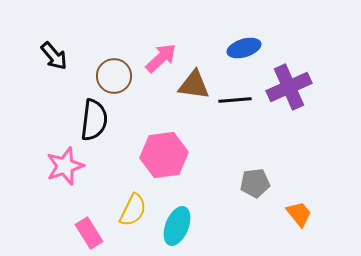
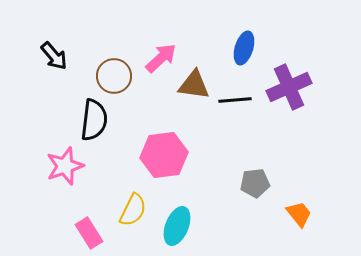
blue ellipse: rotated 56 degrees counterclockwise
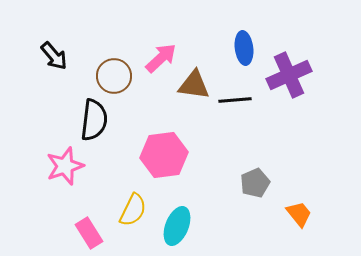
blue ellipse: rotated 24 degrees counterclockwise
purple cross: moved 12 px up
gray pentagon: rotated 16 degrees counterclockwise
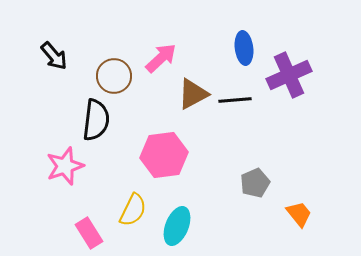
brown triangle: moved 1 px left, 9 px down; rotated 36 degrees counterclockwise
black semicircle: moved 2 px right
